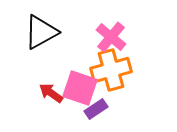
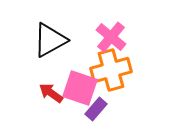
black triangle: moved 9 px right, 8 px down
purple rectangle: rotated 15 degrees counterclockwise
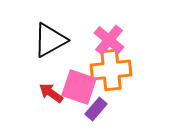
pink cross: moved 2 px left, 3 px down
orange cross: rotated 9 degrees clockwise
pink square: moved 1 px left, 1 px up
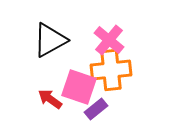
red arrow: moved 1 px left, 6 px down
purple rectangle: rotated 10 degrees clockwise
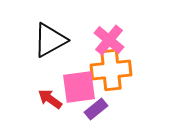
pink square: rotated 27 degrees counterclockwise
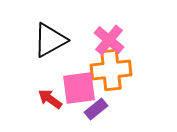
pink square: moved 1 px down
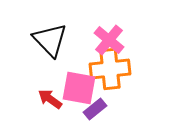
black triangle: rotated 45 degrees counterclockwise
orange cross: moved 1 px left, 1 px up
pink square: rotated 18 degrees clockwise
purple rectangle: moved 1 px left
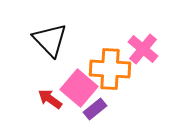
pink cross: moved 34 px right, 9 px down
orange cross: rotated 9 degrees clockwise
pink square: rotated 30 degrees clockwise
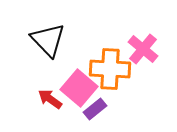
black triangle: moved 2 px left
